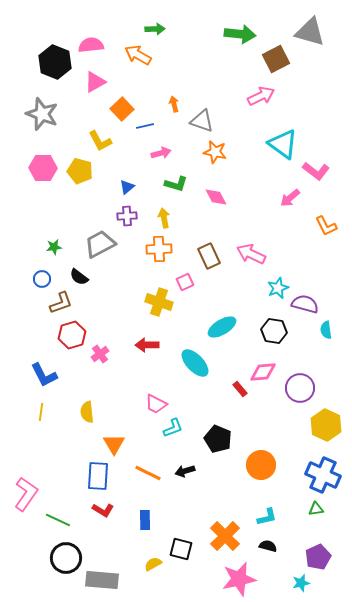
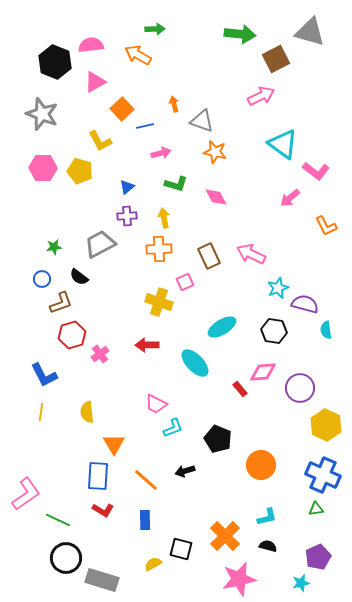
orange line at (148, 473): moved 2 px left, 7 px down; rotated 16 degrees clockwise
pink L-shape at (26, 494): rotated 20 degrees clockwise
gray rectangle at (102, 580): rotated 12 degrees clockwise
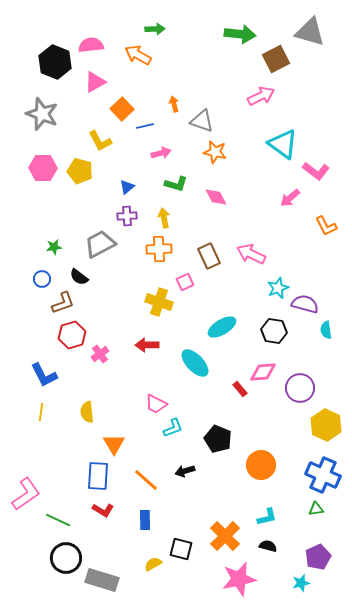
brown L-shape at (61, 303): moved 2 px right
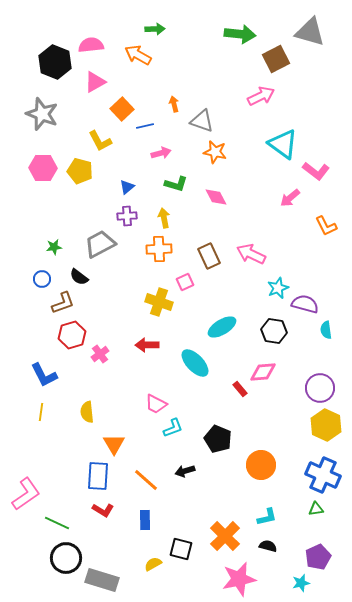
purple circle at (300, 388): moved 20 px right
green line at (58, 520): moved 1 px left, 3 px down
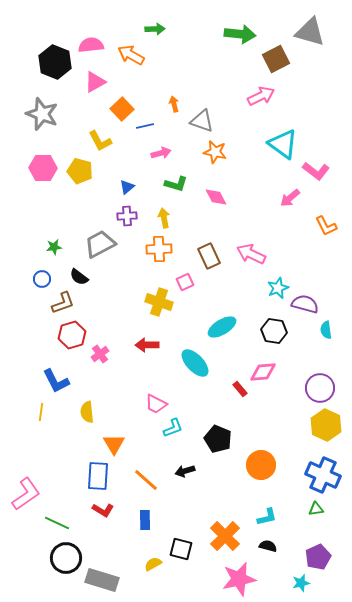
orange arrow at (138, 55): moved 7 px left
blue L-shape at (44, 375): moved 12 px right, 6 px down
